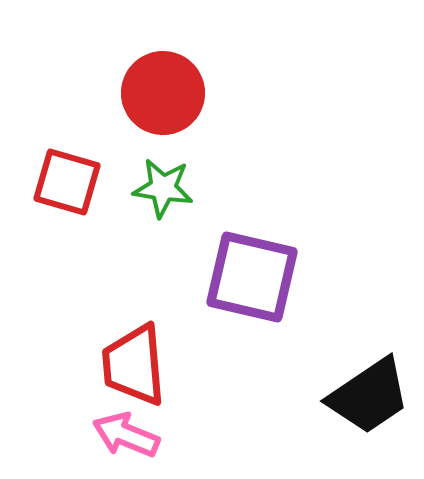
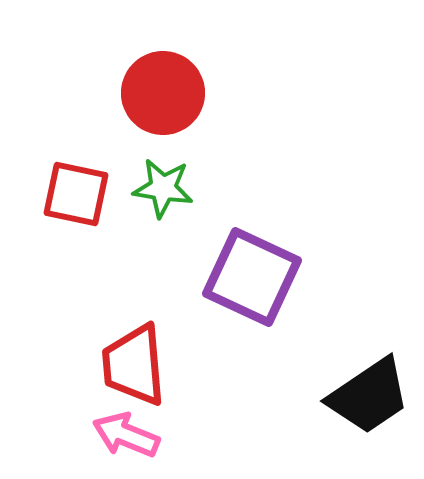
red square: moved 9 px right, 12 px down; rotated 4 degrees counterclockwise
purple square: rotated 12 degrees clockwise
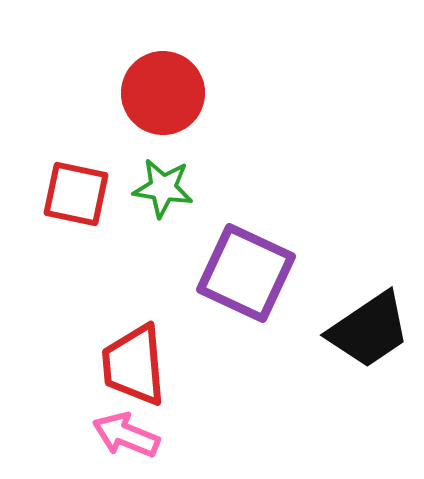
purple square: moved 6 px left, 4 px up
black trapezoid: moved 66 px up
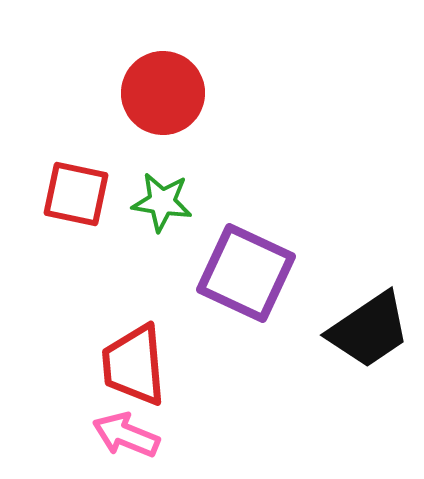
green star: moved 1 px left, 14 px down
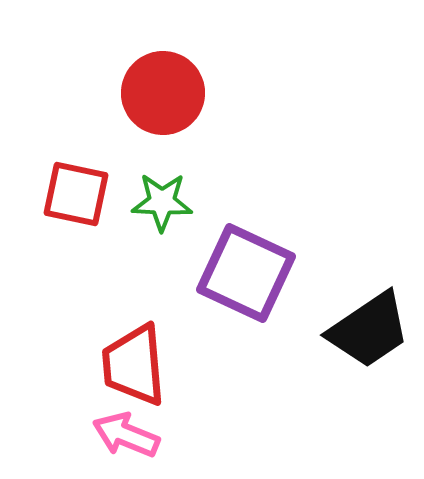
green star: rotated 6 degrees counterclockwise
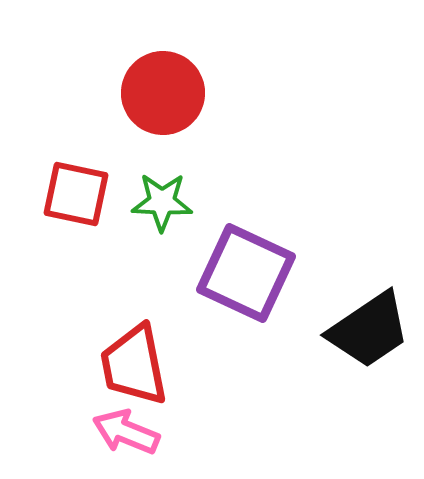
red trapezoid: rotated 6 degrees counterclockwise
pink arrow: moved 3 px up
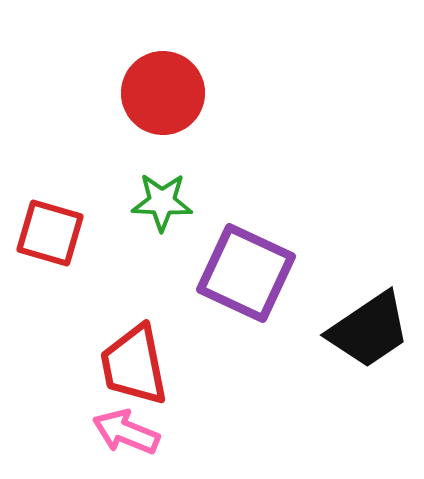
red square: moved 26 px left, 39 px down; rotated 4 degrees clockwise
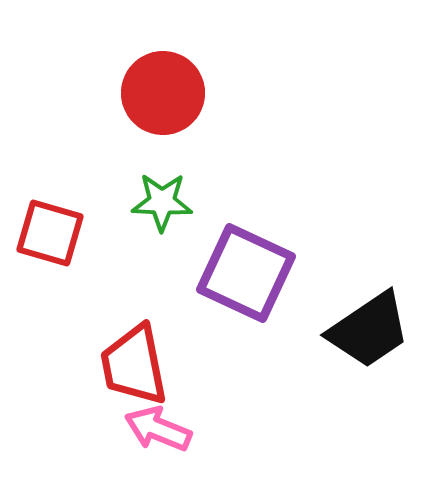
pink arrow: moved 32 px right, 3 px up
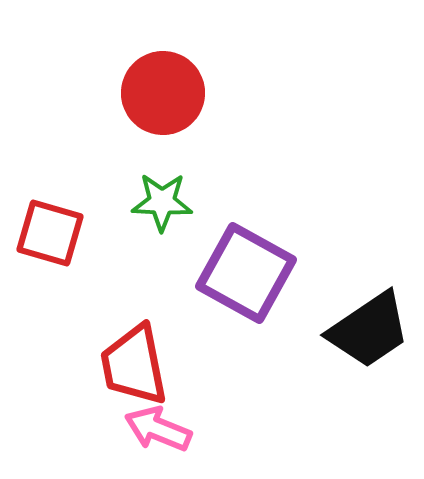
purple square: rotated 4 degrees clockwise
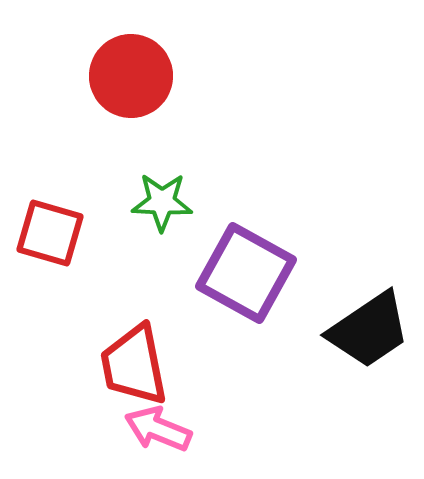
red circle: moved 32 px left, 17 px up
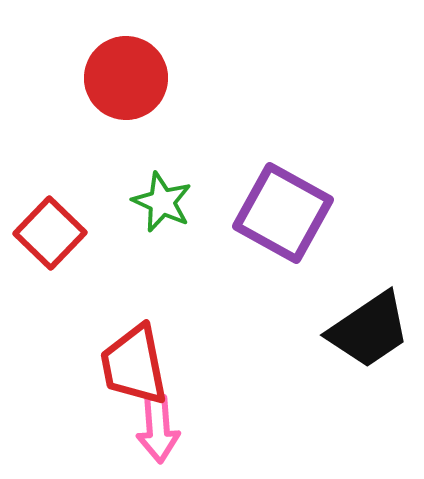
red circle: moved 5 px left, 2 px down
green star: rotated 22 degrees clockwise
red square: rotated 28 degrees clockwise
purple square: moved 37 px right, 60 px up
pink arrow: rotated 116 degrees counterclockwise
